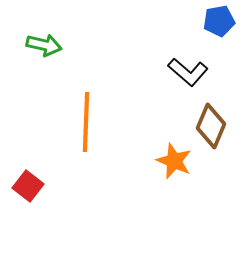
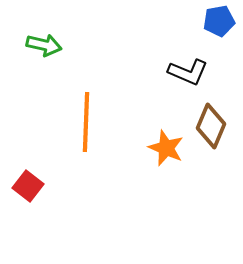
black L-shape: rotated 18 degrees counterclockwise
orange star: moved 8 px left, 13 px up
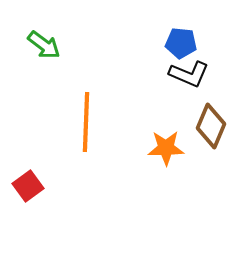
blue pentagon: moved 38 px left, 22 px down; rotated 16 degrees clockwise
green arrow: rotated 24 degrees clockwise
black L-shape: moved 1 px right, 2 px down
orange star: rotated 24 degrees counterclockwise
red square: rotated 16 degrees clockwise
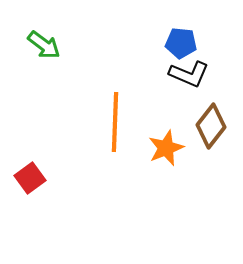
orange line: moved 29 px right
brown diamond: rotated 15 degrees clockwise
orange star: rotated 21 degrees counterclockwise
red square: moved 2 px right, 8 px up
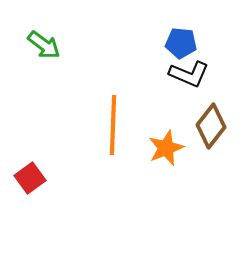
orange line: moved 2 px left, 3 px down
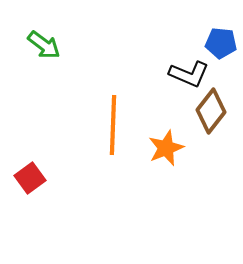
blue pentagon: moved 40 px right
brown diamond: moved 15 px up
